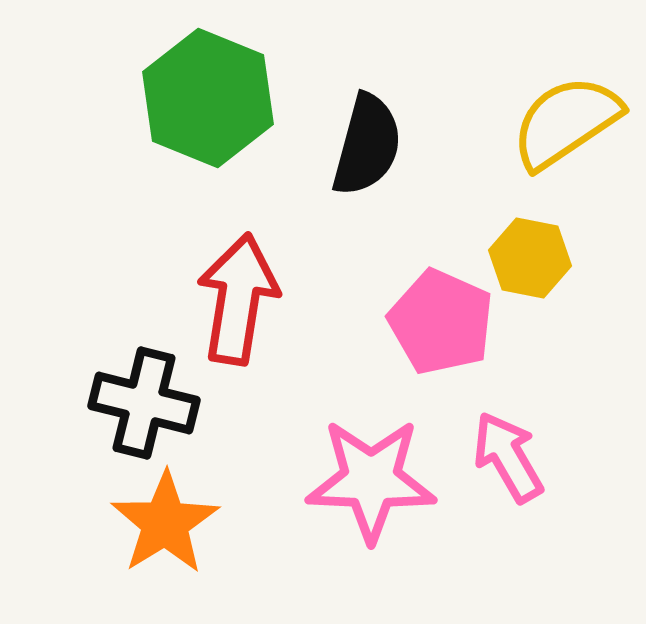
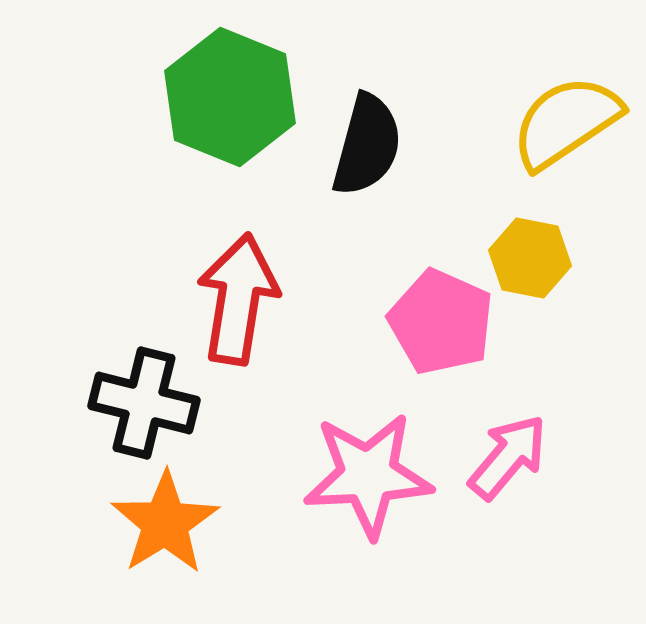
green hexagon: moved 22 px right, 1 px up
pink arrow: rotated 70 degrees clockwise
pink star: moved 3 px left, 5 px up; rotated 5 degrees counterclockwise
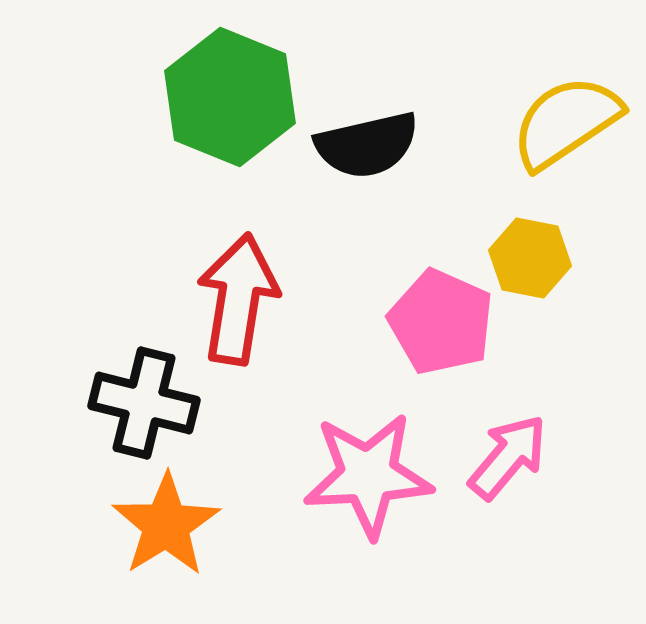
black semicircle: rotated 62 degrees clockwise
orange star: moved 1 px right, 2 px down
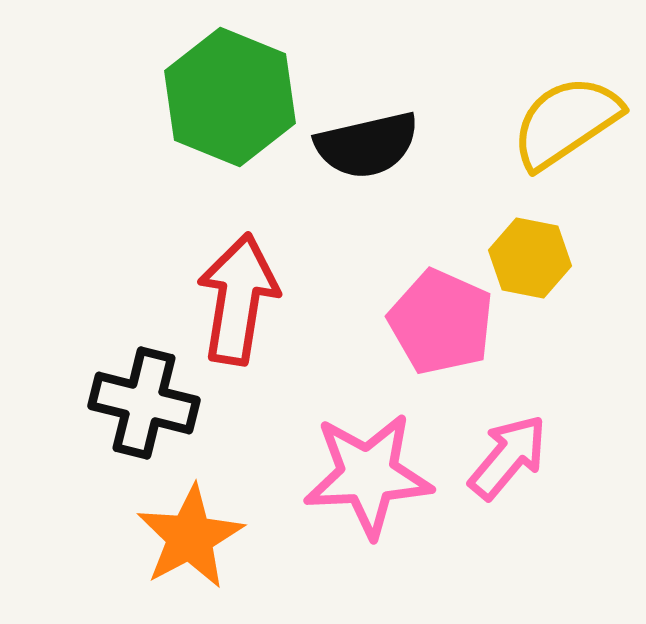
orange star: moved 24 px right, 12 px down; rotated 4 degrees clockwise
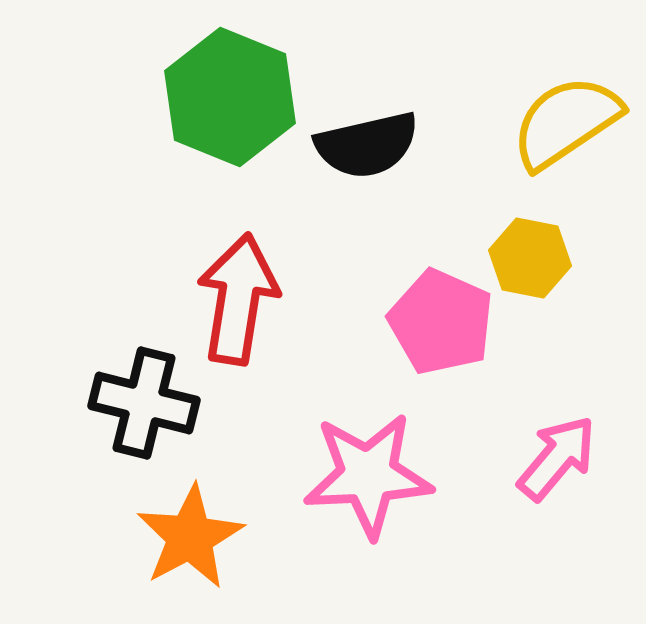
pink arrow: moved 49 px right, 1 px down
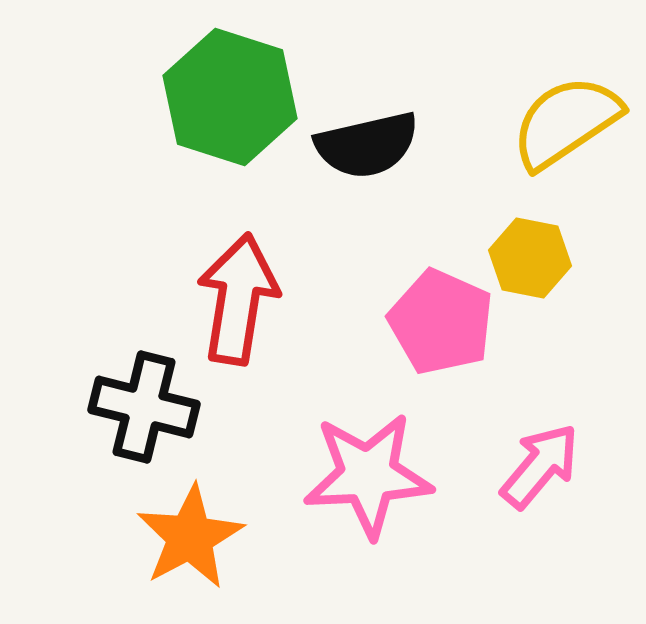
green hexagon: rotated 4 degrees counterclockwise
black cross: moved 4 px down
pink arrow: moved 17 px left, 8 px down
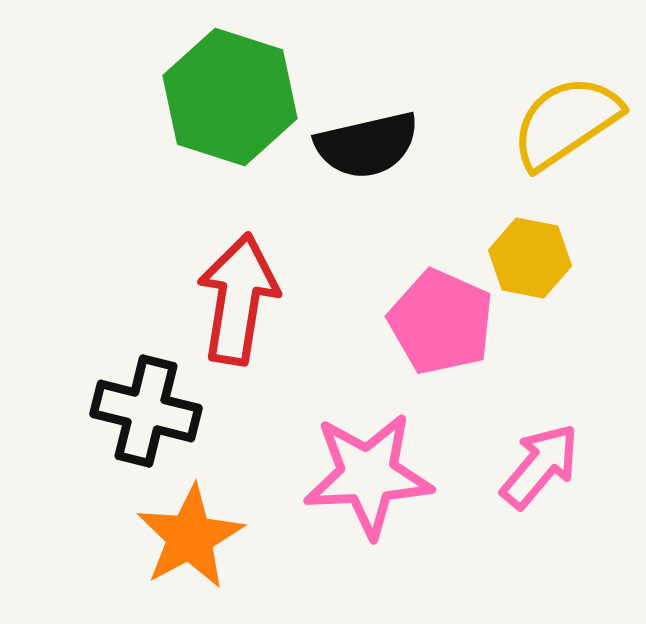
black cross: moved 2 px right, 4 px down
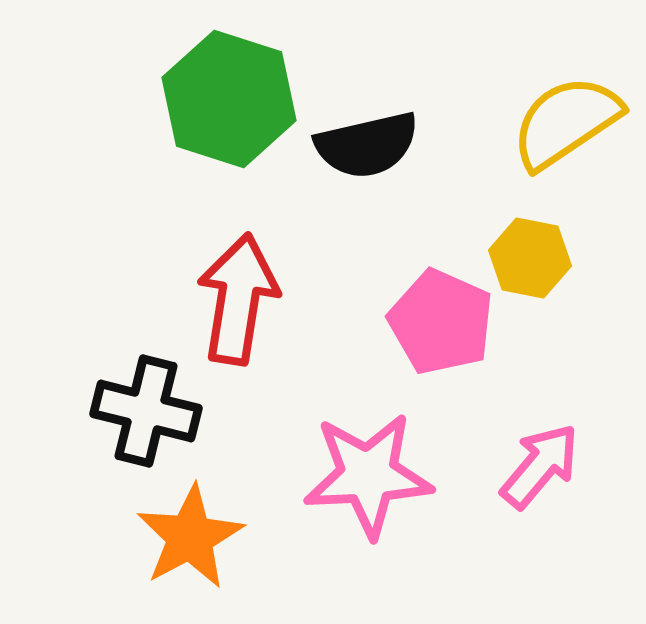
green hexagon: moved 1 px left, 2 px down
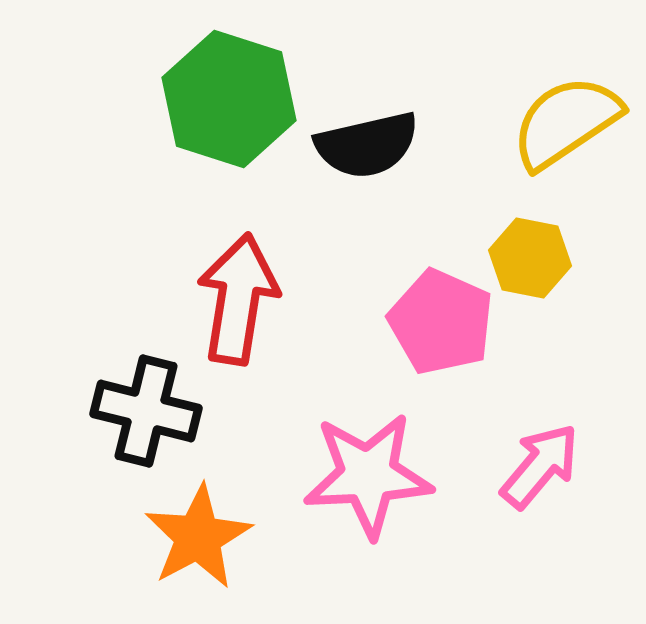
orange star: moved 8 px right
